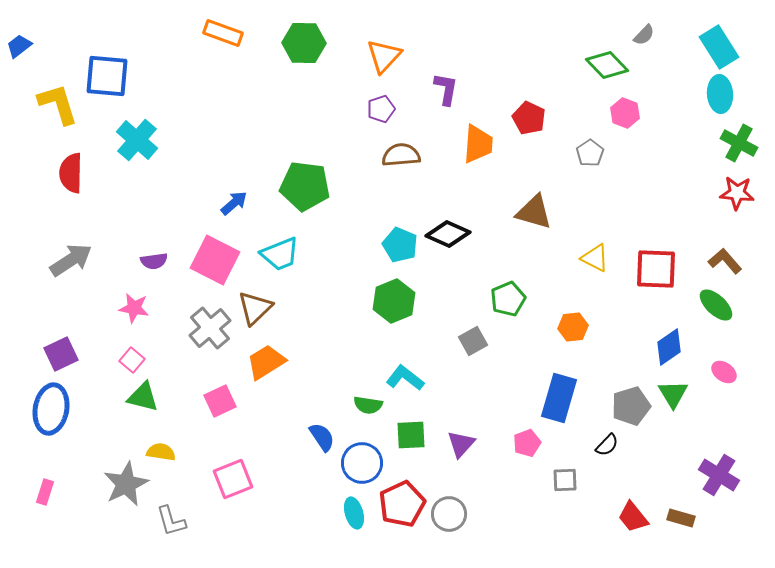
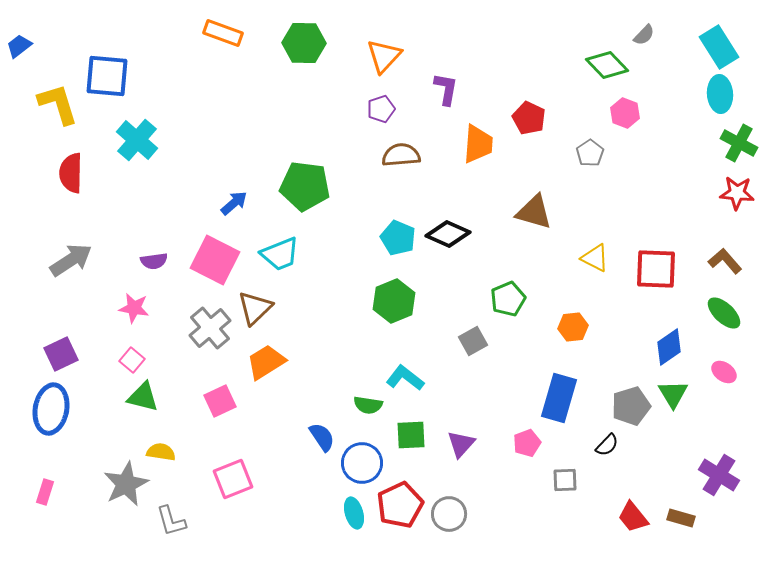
cyan pentagon at (400, 245): moved 2 px left, 7 px up
green ellipse at (716, 305): moved 8 px right, 8 px down
red pentagon at (402, 504): moved 2 px left, 1 px down
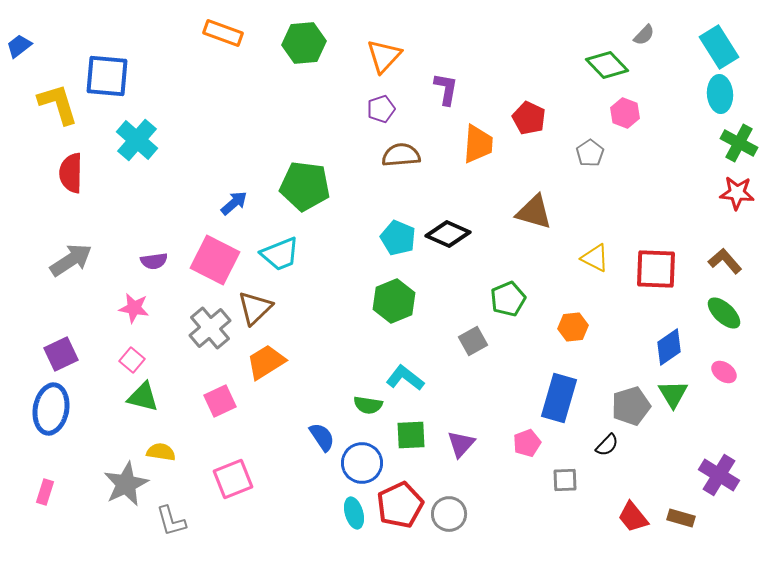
green hexagon at (304, 43): rotated 6 degrees counterclockwise
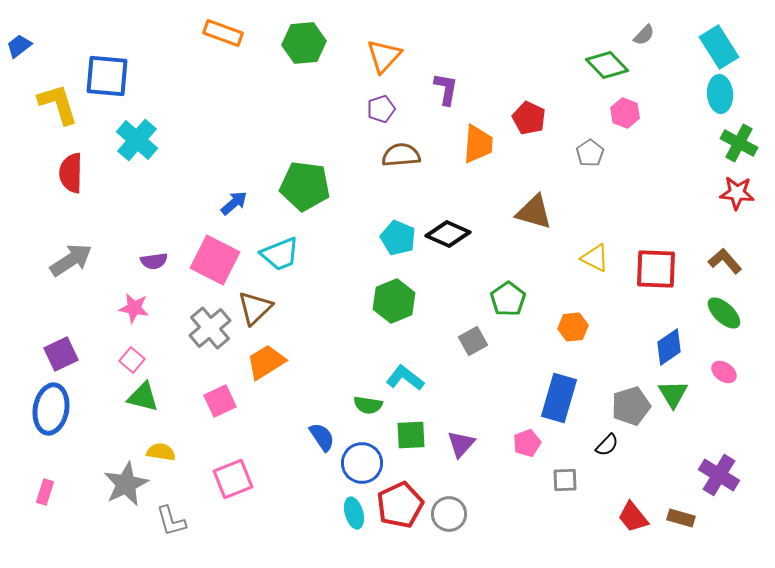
green pentagon at (508, 299): rotated 12 degrees counterclockwise
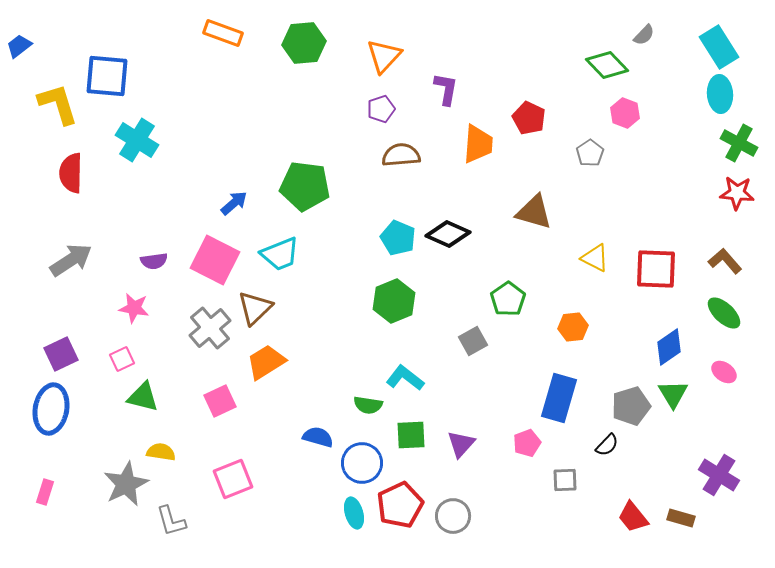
cyan cross at (137, 140): rotated 9 degrees counterclockwise
pink square at (132, 360): moved 10 px left, 1 px up; rotated 25 degrees clockwise
blue semicircle at (322, 437): moved 4 px left; rotated 40 degrees counterclockwise
gray circle at (449, 514): moved 4 px right, 2 px down
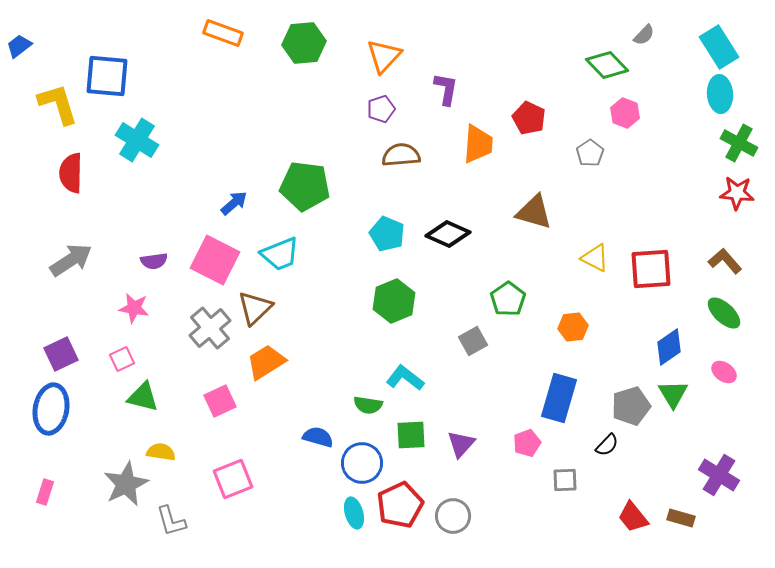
cyan pentagon at (398, 238): moved 11 px left, 4 px up
red square at (656, 269): moved 5 px left; rotated 6 degrees counterclockwise
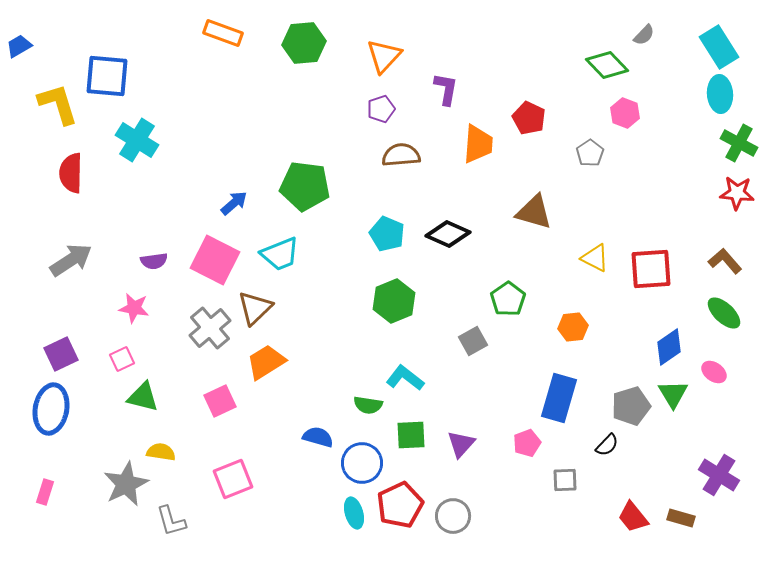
blue trapezoid at (19, 46): rotated 8 degrees clockwise
pink ellipse at (724, 372): moved 10 px left
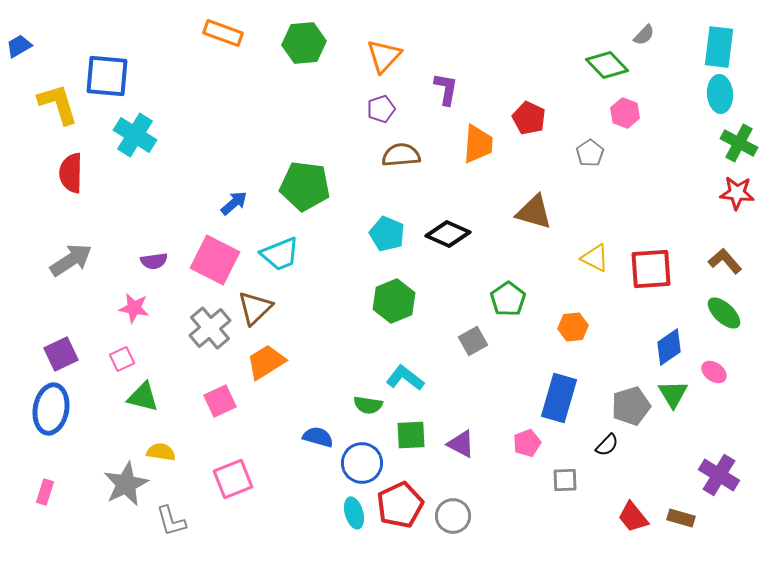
cyan rectangle at (719, 47): rotated 39 degrees clockwise
cyan cross at (137, 140): moved 2 px left, 5 px up
purple triangle at (461, 444): rotated 44 degrees counterclockwise
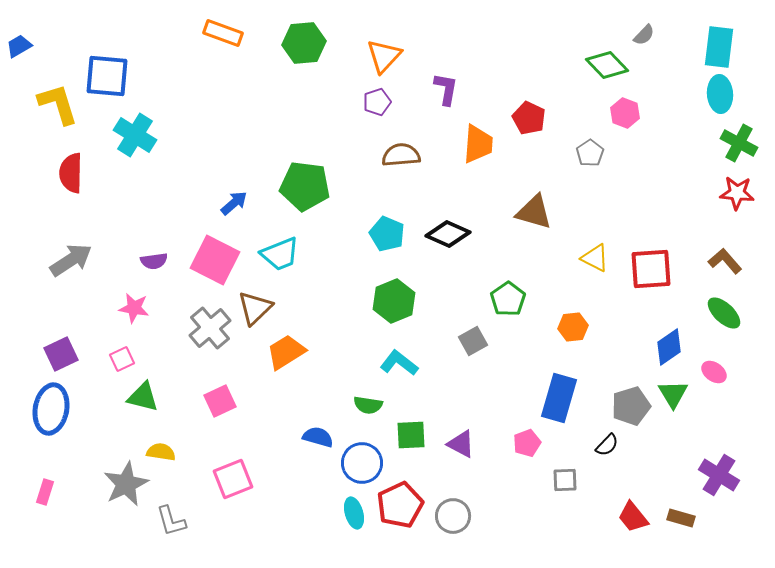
purple pentagon at (381, 109): moved 4 px left, 7 px up
orange trapezoid at (266, 362): moved 20 px right, 10 px up
cyan L-shape at (405, 378): moved 6 px left, 15 px up
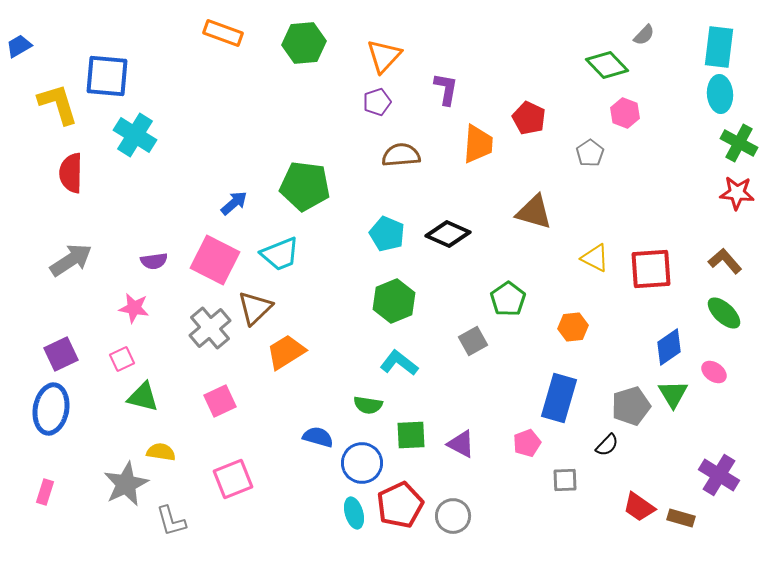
red trapezoid at (633, 517): moved 6 px right, 10 px up; rotated 16 degrees counterclockwise
